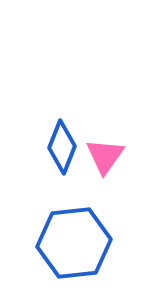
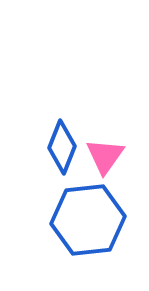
blue hexagon: moved 14 px right, 23 px up
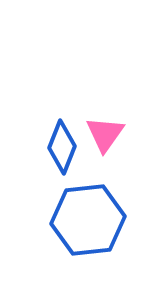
pink triangle: moved 22 px up
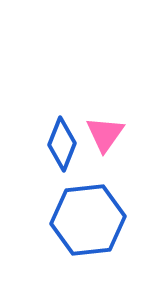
blue diamond: moved 3 px up
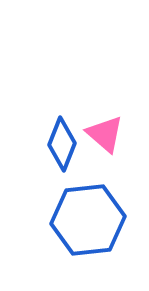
pink triangle: rotated 24 degrees counterclockwise
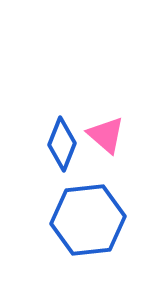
pink triangle: moved 1 px right, 1 px down
